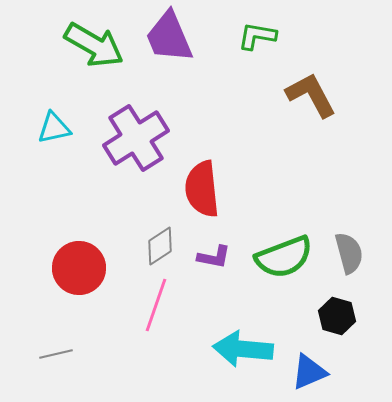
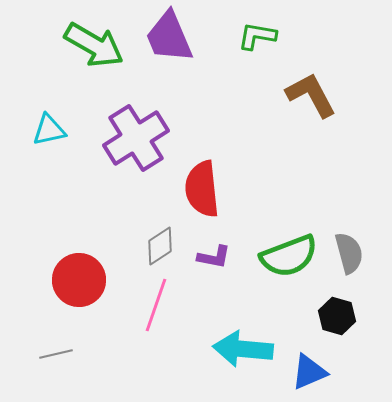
cyan triangle: moved 5 px left, 2 px down
green semicircle: moved 5 px right, 1 px up
red circle: moved 12 px down
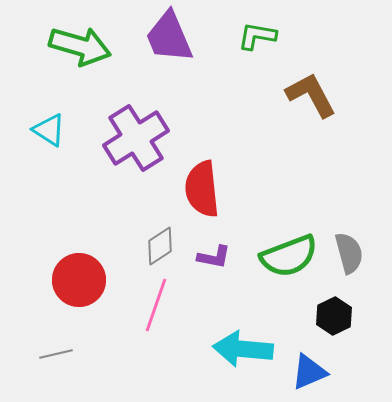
green arrow: moved 14 px left, 1 px down; rotated 14 degrees counterclockwise
cyan triangle: rotated 45 degrees clockwise
black hexagon: moved 3 px left; rotated 18 degrees clockwise
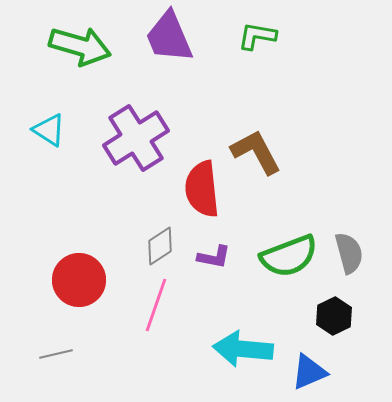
brown L-shape: moved 55 px left, 57 px down
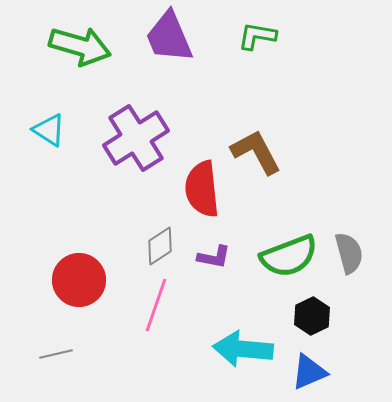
black hexagon: moved 22 px left
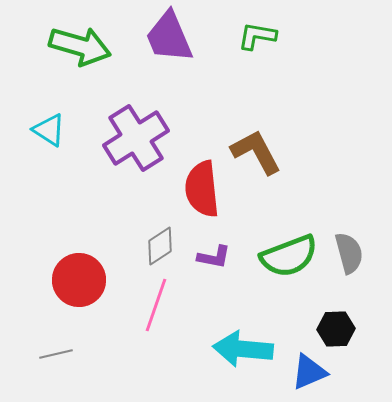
black hexagon: moved 24 px right, 13 px down; rotated 24 degrees clockwise
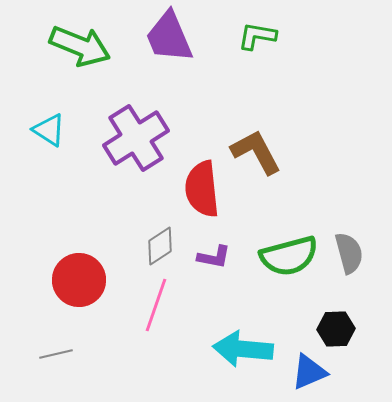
green arrow: rotated 6 degrees clockwise
green semicircle: rotated 6 degrees clockwise
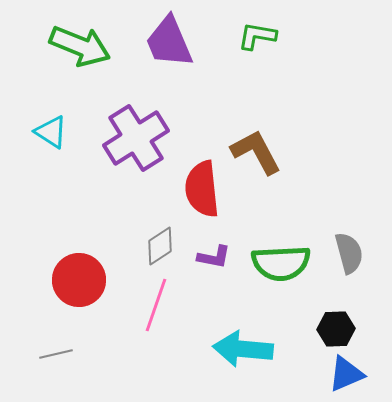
purple trapezoid: moved 5 px down
cyan triangle: moved 2 px right, 2 px down
green semicircle: moved 8 px left, 7 px down; rotated 12 degrees clockwise
blue triangle: moved 37 px right, 2 px down
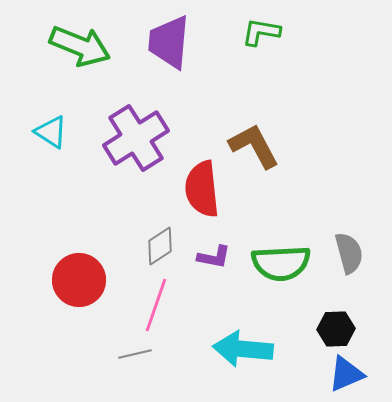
green L-shape: moved 4 px right, 4 px up
purple trapezoid: rotated 28 degrees clockwise
brown L-shape: moved 2 px left, 6 px up
gray line: moved 79 px right
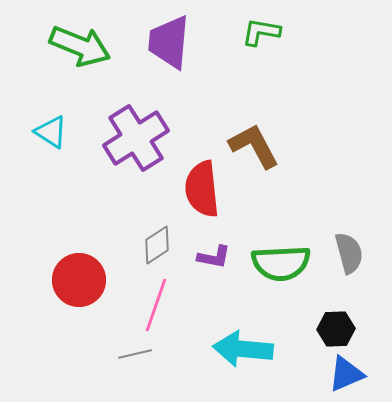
gray diamond: moved 3 px left, 1 px up
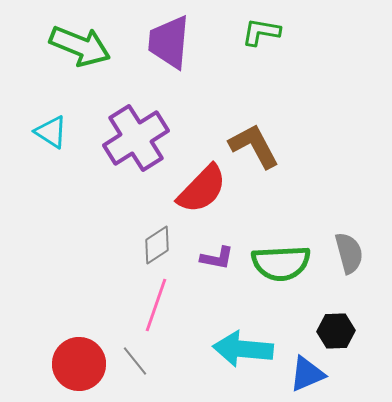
red semicircle: rotated 130 degrees counterclockwise
purple L-shape: moved 3 px right, 1 px down
red circle: moved 84 px down
black hexagon: moved 2 px down
gray line: moved 7 px down; rotated 64 degrees clockwise
blue triangle: moved 39 px left
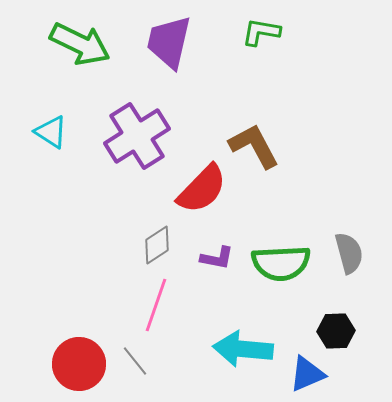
purple trapezoid: rotated 8 degrees clockwise
green arrow: moved 2 px up; rotated 4 degrees clockwise
purple cross: moved 1 px right, 2 px up
